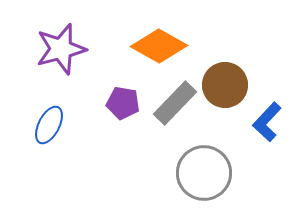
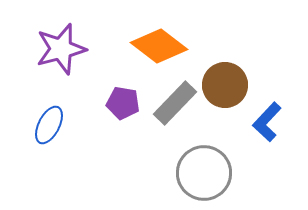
orange diamond: rotated 8 degrees clockwise
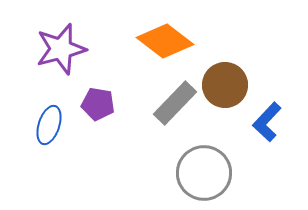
orange diamond: moved 6 px right, 5 px up
purple pentagon: moved 25 px left, 1 px down
blue ellipse: rotated 9 degrees counterclockwise
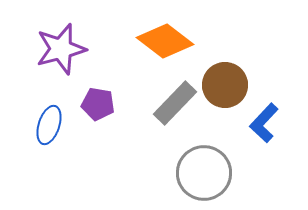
blue L-shape: moved 3 px left, 1 px down
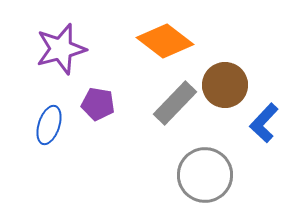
gray circle: moved 1 px right, 2 px down
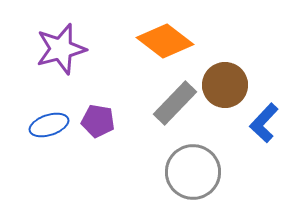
purple pentagon: moved 17 px down
blue ellipse: rotated 54 degrees clockwise
gray circle: moved 12 px left, 3 px up
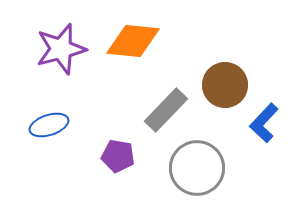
orange diamond: moved 32 px left; rotated 32 degrees counterclockwise
gray rectangle: moved 9 px left, 7 px down
purple pentagon: moved 20 px right, 35 px down
gray circle: moved 4 px right, 4 px up
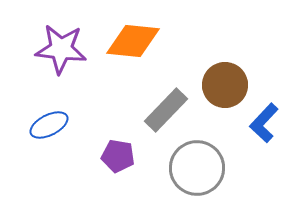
purple star: rotated 21 degrees clockwise
blue ellipse: rotated 9 degrees counterclockwise
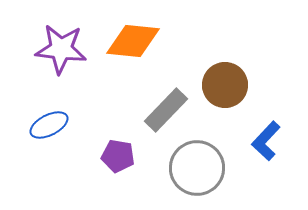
blue L-shape: moved 2 px right, 18 px down
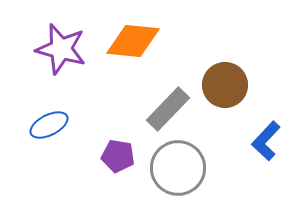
purple star: rotated 9 degrees clockwise
gray rectangle: moved 2 px right, 1 px up
gray circle: moved 19 px left
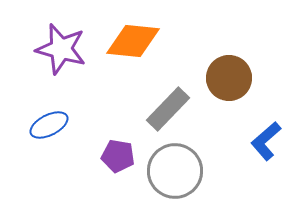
brown circle: moved 4 px right, 7 px up
blue L-shape: rotated 6 degrees clockwise
gray circle: moved 3 px left, 3 px down
